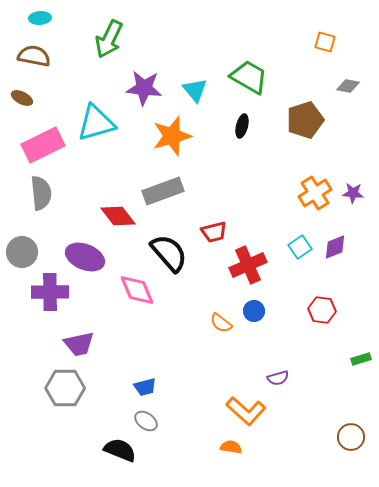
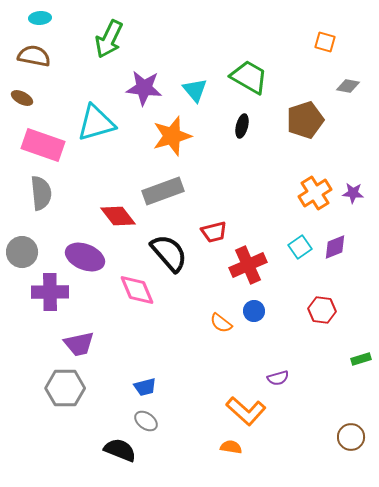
pink rectangle at (43, 145): rotated 45 degrees clockwise
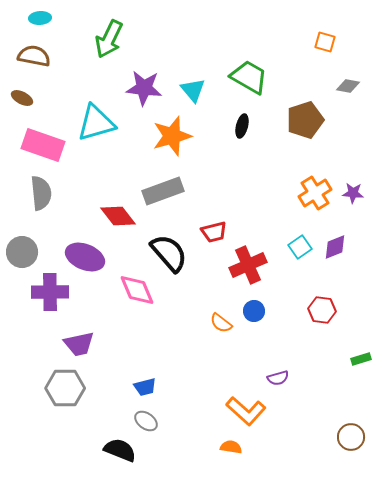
cyan triangle at (195, 90): moved 2 px left
